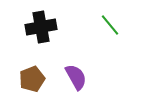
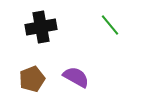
purple semicircle: rotated 32 degrees counterclockwise
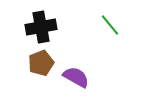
brown pentagon: moved 9 px right, 16 px up
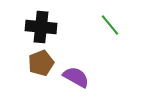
black cross: rotated 16 degrees clockwise
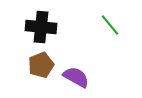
brown pentagon: moved 2 px down
